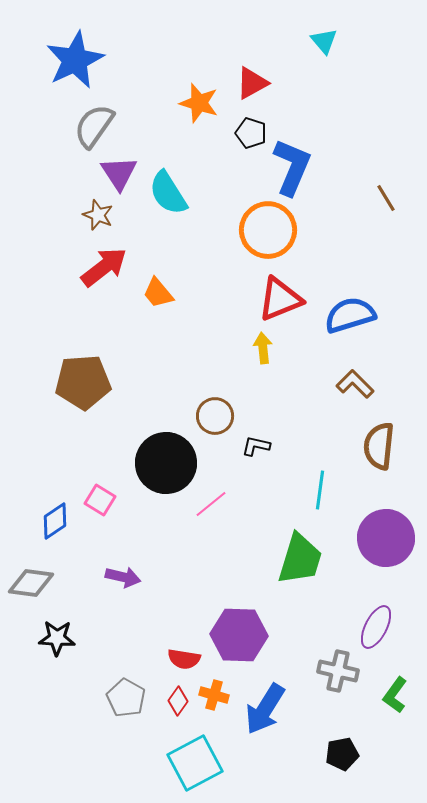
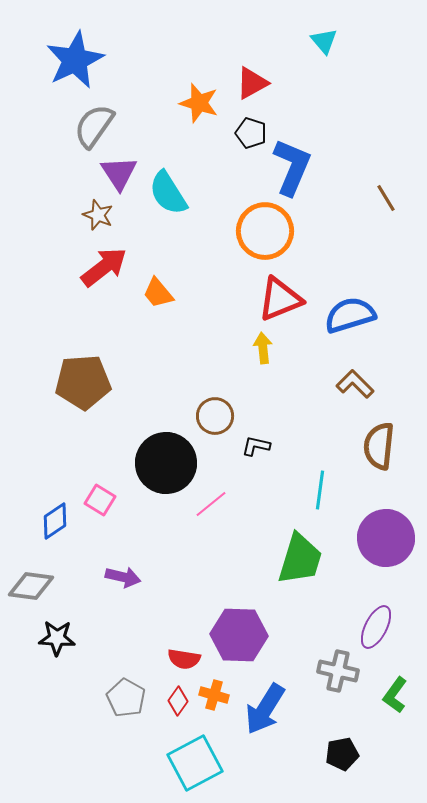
orange circle at (268, 230): moved 3 px left, 1 px down
gray diamond at (31, 583): moved 3 px down
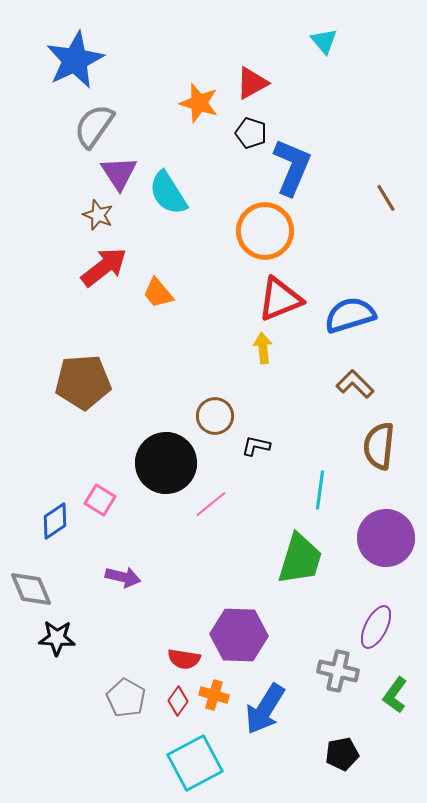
gray diamond at (31, 586): moved 3 px down; rotated 60 degrees clockwise
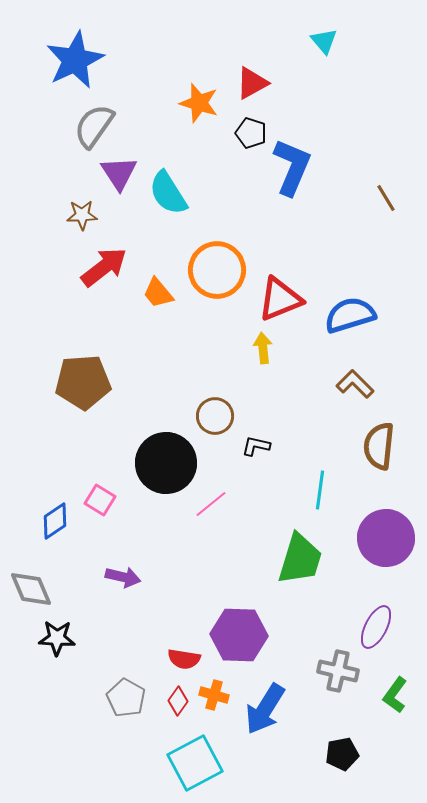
brown star at (98, 215): moved 16 px left; rotated 24 degrees counterclockwise
orange circle at (265, 231): moved 48 px left, 39 px down
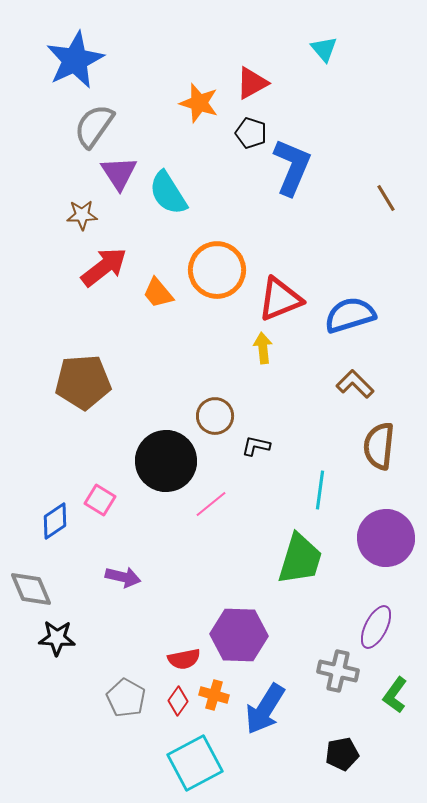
cyan triangle at (324, 41): moved 8 px down
black circle at (166, 463): moved 2 px up
red semicircle at (184, 659): rotated 20 degrees counterclockwise
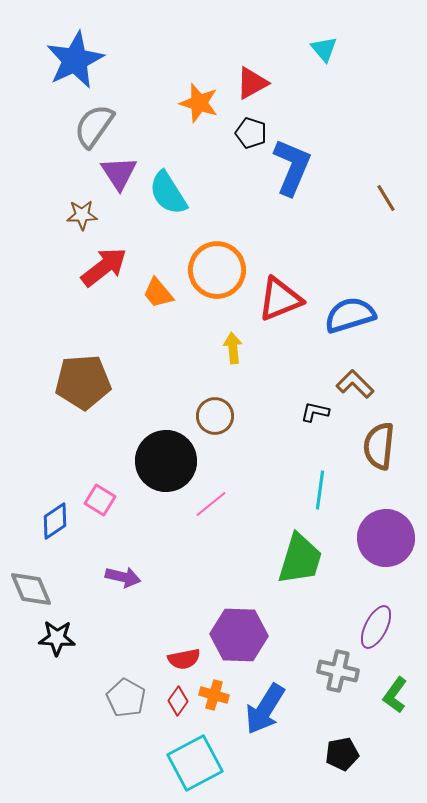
yellow arrow at (263, 348): moved 30 px left
black L-shape at (256, 446): moved 59 px right, 34 px up
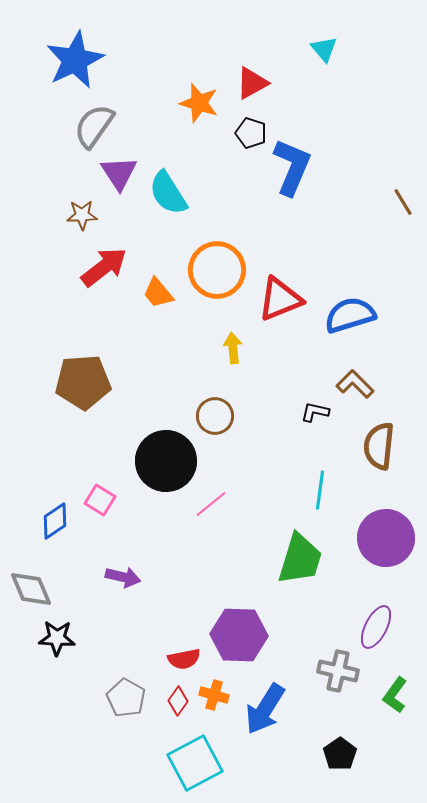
brown line at (386, 198): moved 17 px right, 4 px down
black pentagon at (342, 754): moved 2 px left; rotated 24 degrees counterclockwise
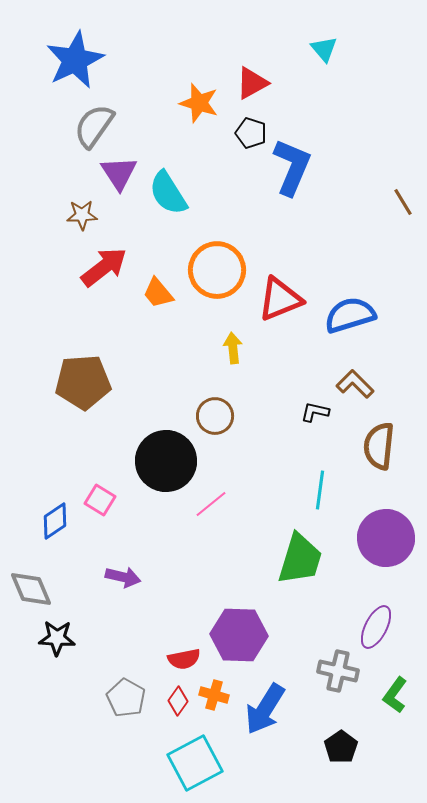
black pentagon at (340, 754): moved 1 px right, 7 px up
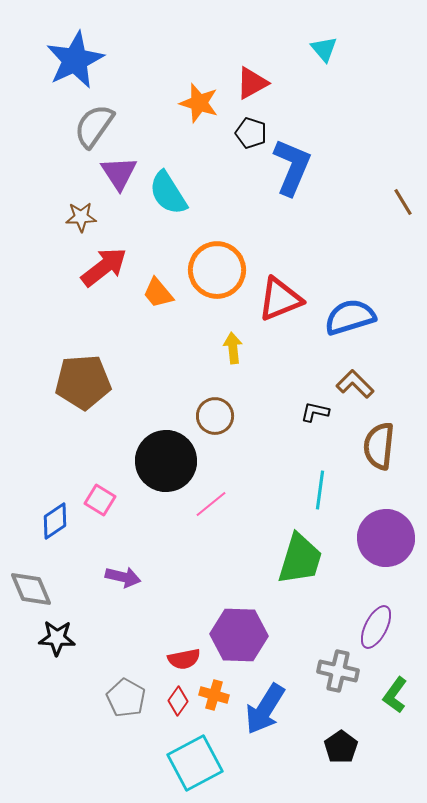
brown star at (82, 215): moved 1 px left, 2 px down
blue semicircle at (350, 315): moved 2 px down
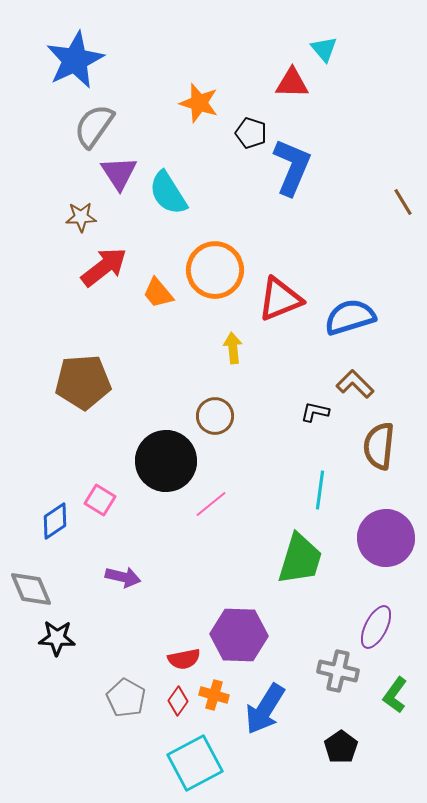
red triangle at (252, 83): moved 40 px right; rotated 30 degrees clockwise
orange circle at (217, 270): moved 2 px left
